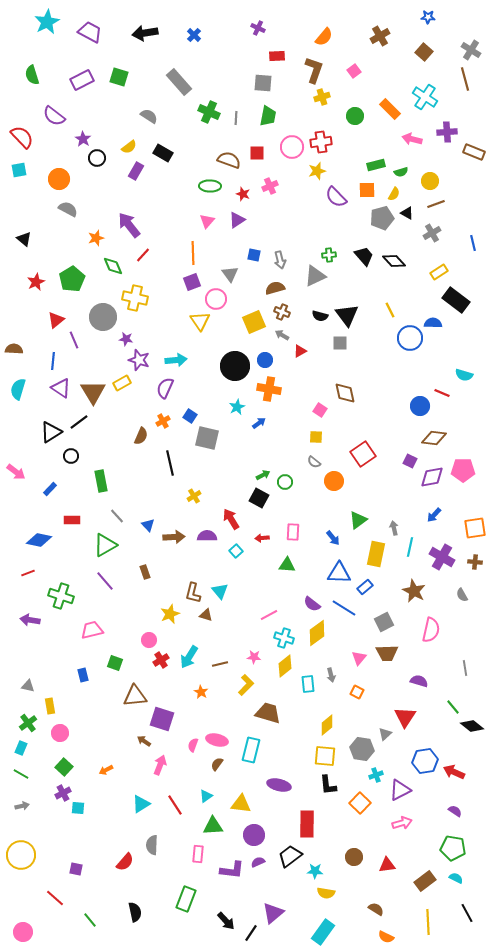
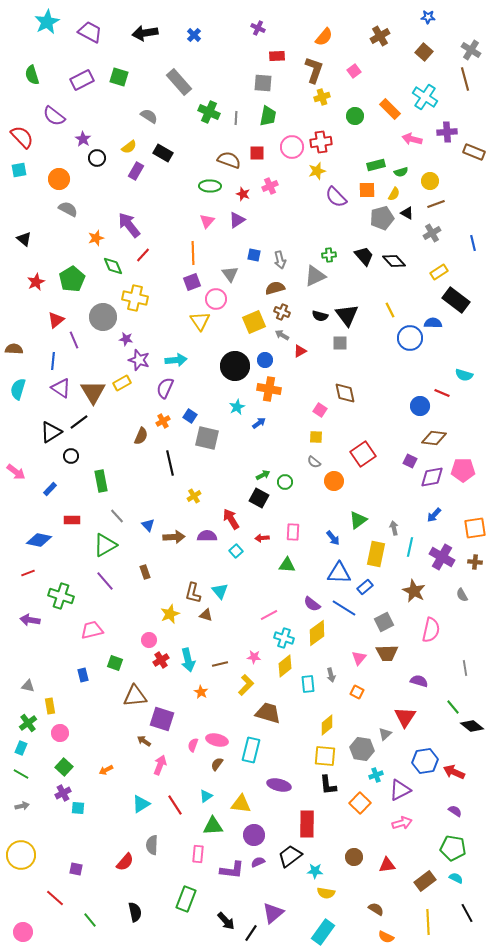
cyan arrow at (189, 657): moved 1 px left, 3 px down; rotated 45 degrees counterclockwise
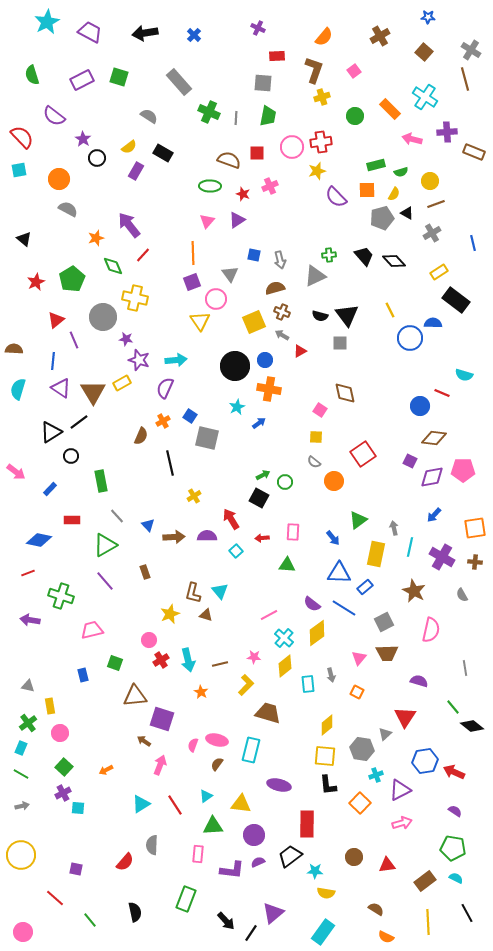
cyan cross at (284, 638): rotated 24 degrees clockwise
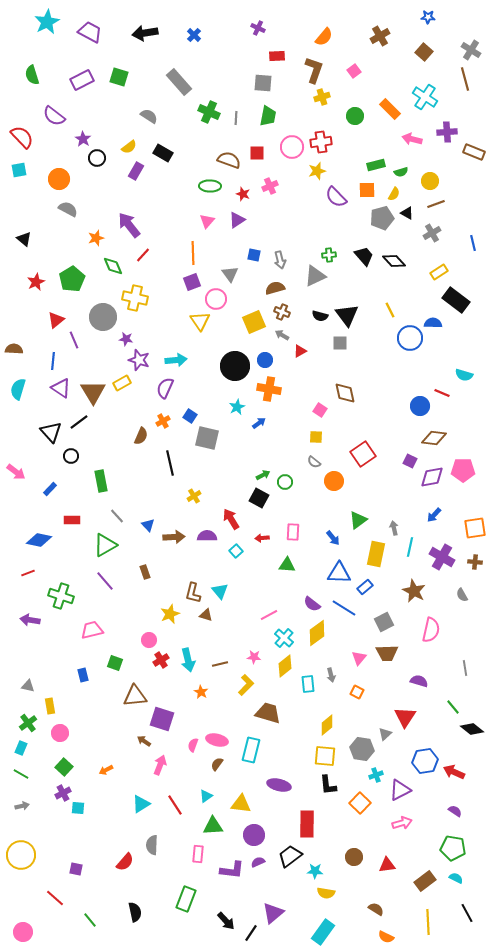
black triangle at (51, 432): rotated 40 degrees counterclockwise
black diamond at (472, 726): moved 3 px down
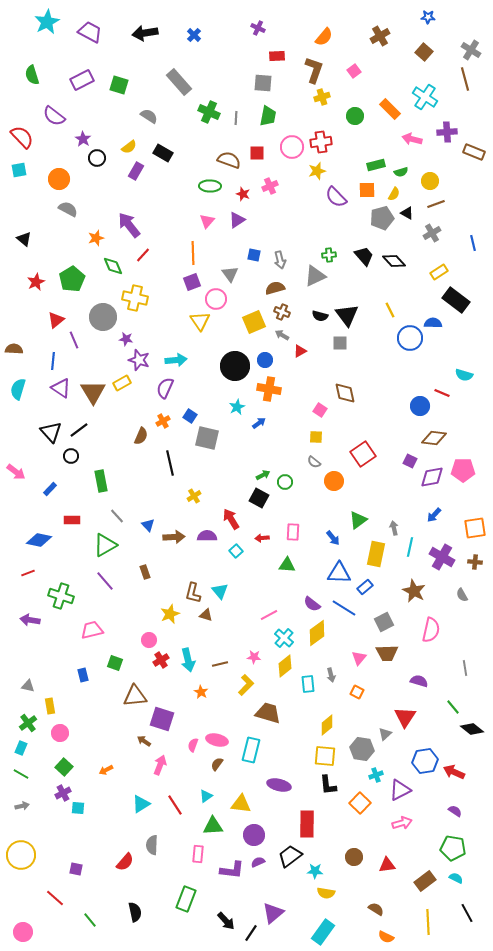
green square at (119, 77): moved 8 px down
black line at (79, 422): moved 8 px down
